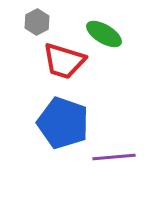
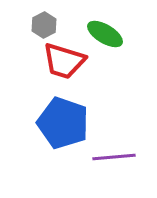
gray hexagon: moved 7 px right, 3 px down
green ellipse: moved 1 px right
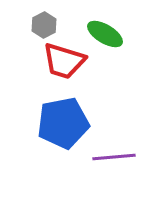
blue pentagon: rotated 30 degrees counterclockwise
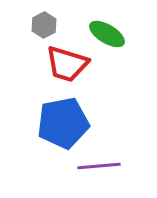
green ellipse: moved 2 px right
red trapezoid: moved 3 px right, 3 px down
purple line: moved 15 px left, 9 px down
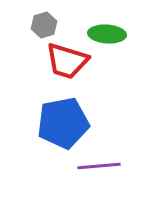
gray hexagon: rotated 10 degrees clockwise
green ellipse: rotated 27 degrees counterclockwise
red trapezoid: moved 3 px up
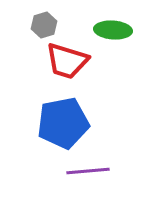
green ellipse: moved 6 px right, 4 px up
purple line: moved 11 px left, 5 px down
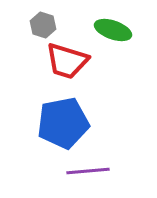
gray hexagon: moved 1 px left; rotated 25 degrees counterclockwise
green ellipse: rotated 15 degrees clockwise
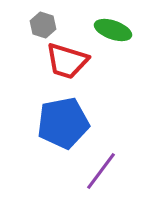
purple line: moved 13 px right; rotated 48 degrees counterclockwise
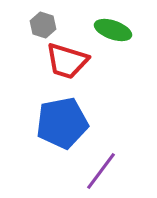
blue pentagon: moved 1 px left
